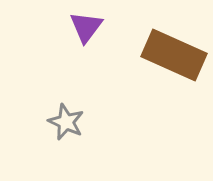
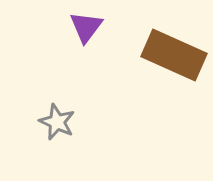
gray star: moved 9 px left
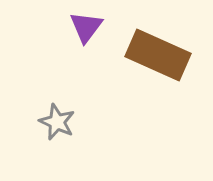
brown rectangle: moved 16 px left
